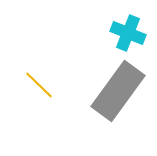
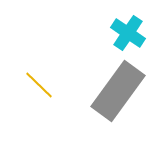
cyan cross: rotated 12 degrees clockwise
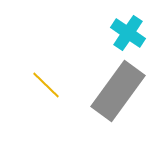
yellow line: moved 7 px right
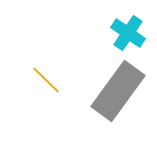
yellow line: moved 5 px up
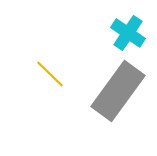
yellow line: moved 4 px right, 6 px up
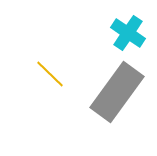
gray rectangle: moved 1 px left, 1 px down
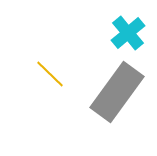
cyan cross: rotated 16 degrees clockwise
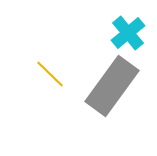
gray rectangle: moved 5 px left, 6 px up
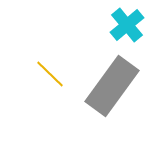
cyan cross: moved 1 px left, 8 px up
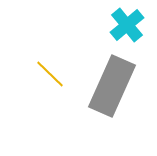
gray rectangle: rotated 12 degrees counterclockwise
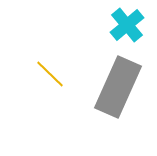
gray rectangle: moved 6 px right, 1 px down
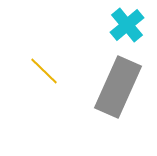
yellow line: moved 6 px left, 3 px up
